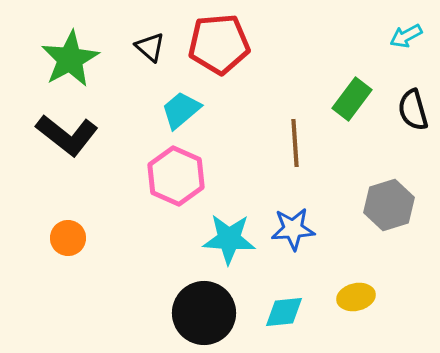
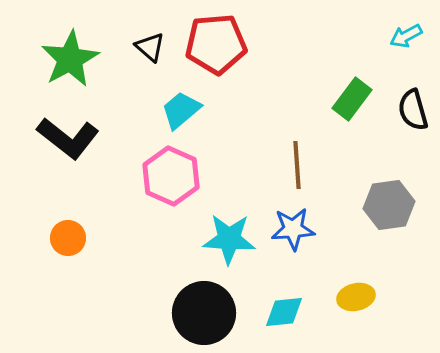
red pentagon: moved 3 px left
black L-shape: moved 1 px right, 3 px down
brown line: moved 2 px right, 22 px down
pink hexagon: moved 5 px left
gray hexagon: rotated 9 degrees clockwise
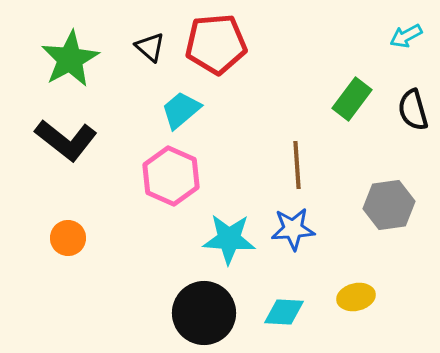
black L-shape: moved 2 px left, 2 px down
cyan diamond: rotated 9 degrees clockwise
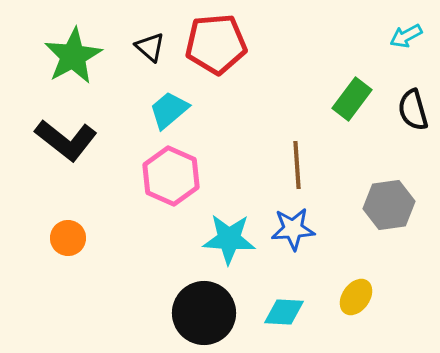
green star: moved 3 px right, 3 px up
cyan trapezoid: moved 12 px left
yellow ellipse: rotated 42 degrees counterclockwise
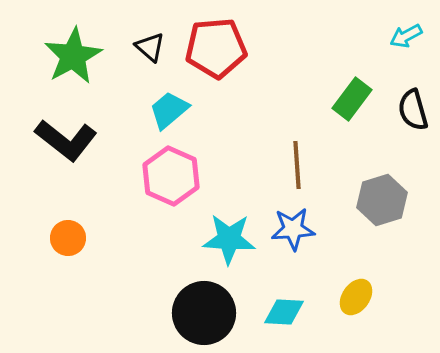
red pentagon: moved 4 px down
gray hexagon: moved 7 px left, 5 px up; rotated 9 degrees counterclockwise
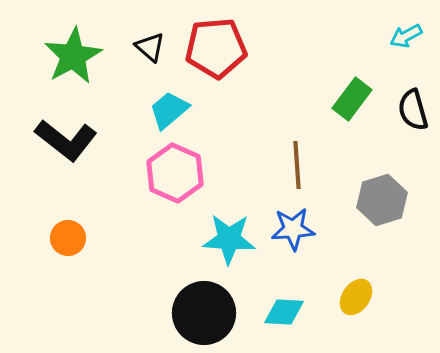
pink hexagon: moved 4 px right, 3 px up
